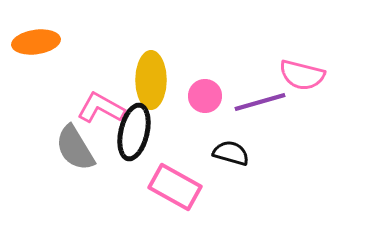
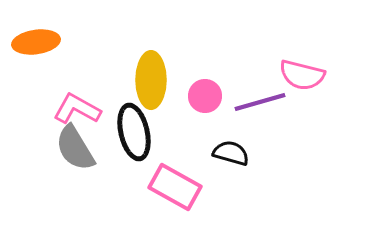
pink L-shape: moved 24 px left, 1 px down
black ellipse: rotated 26 degrees counterclockwise
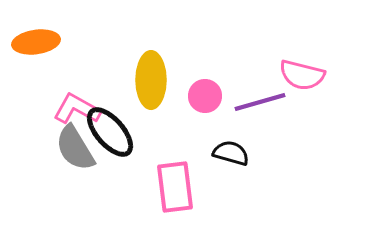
black ellipse: moved 24 px left; rotated 28 degrees counterclockwise
pink rectangle: rotated 54 degrees clockwise
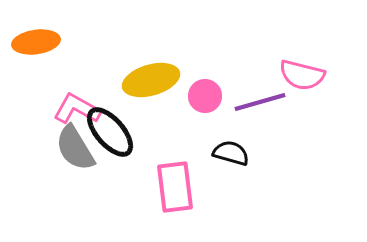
yellow ellipse: rotated 74 degrees clockwise
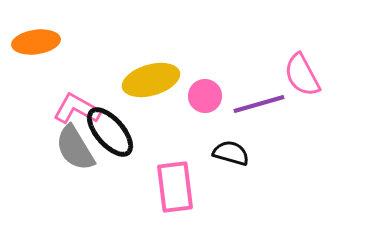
pink semicircle: rotated 48 degrees clockwise
purple line: moved 1 px left, 2 px down
